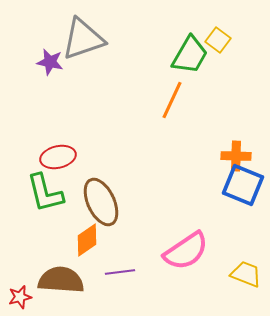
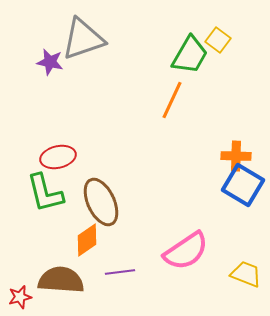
blue square: rotated 9 degrees clockwise
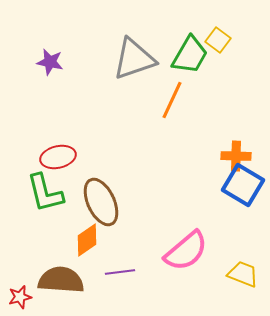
gray triangle: moved 51 px right, 20 px down
pink semicircle: rotated 6 degrees counterclockwise
yellow trapezoid: moved 3 px left
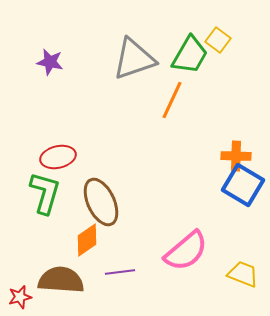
green L-shape: rotated 150 degrees counterclockwise
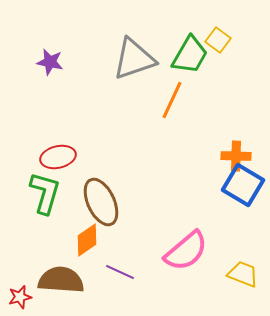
purple line: rotated 32 degrees clockwise
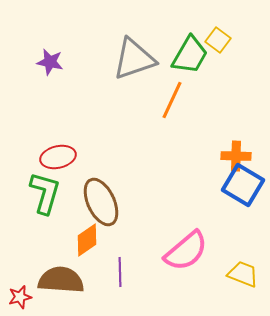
purple line: rotated 64 degrees clockwise
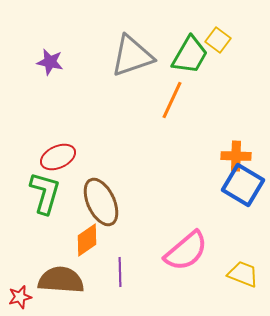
gray triangle: moved 2 px left, 3 px up
red ellipse: rotated 12 degrees counterclockwise
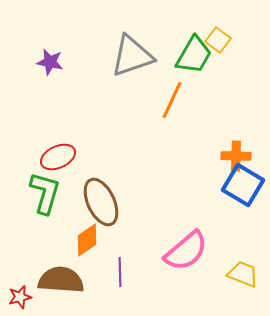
green trapezoid: moved 4 px right
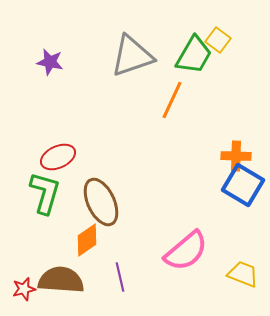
purple line: moved 5 px down; rotated 12 degrees counterclockwise
red star: moved 4 px right, 8 px up
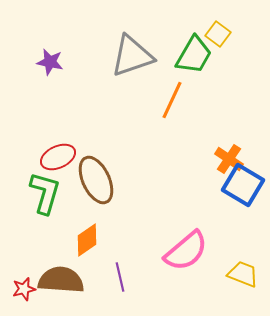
yellow square: moved 6 px up
orange cross: moved 7 px left, 3 px down; rotated 32 degrees clockwise
brown ellipse: moved 5 px left, 22 px up
